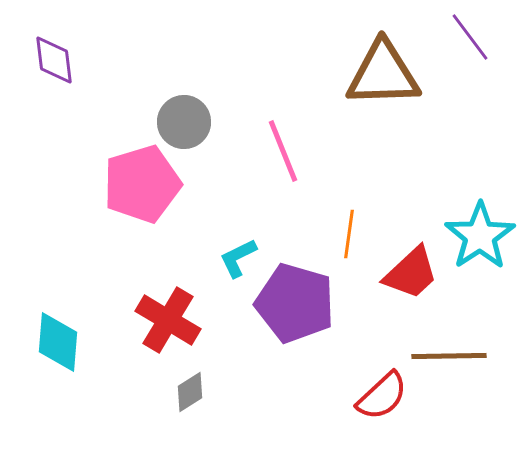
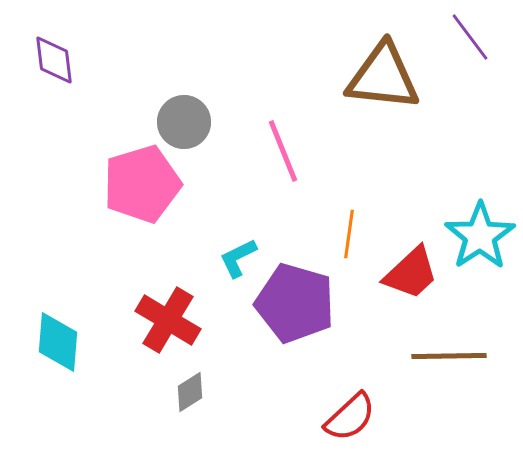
brown triangle: moved 3 px down; rotated 8 degrees clockwise
red semicircle: moved 32 px left, 21 px down
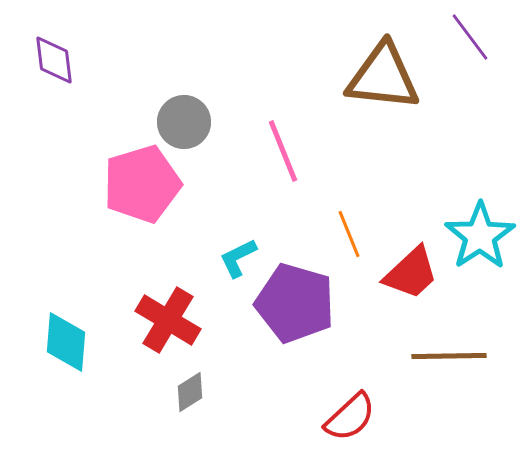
orange line: rotated 30 degrees counterclockwise
cyan diamond: moved 8 px right
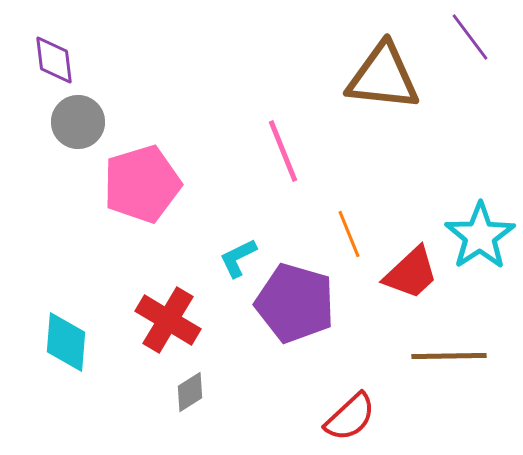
gray circle: moved 106 px left
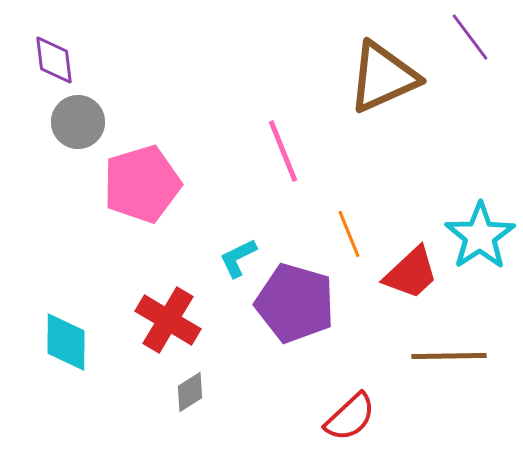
brown triangle: rotated 30 degrees counterclockwise
cyan diamond: rotated 4 degrees counterclockwise
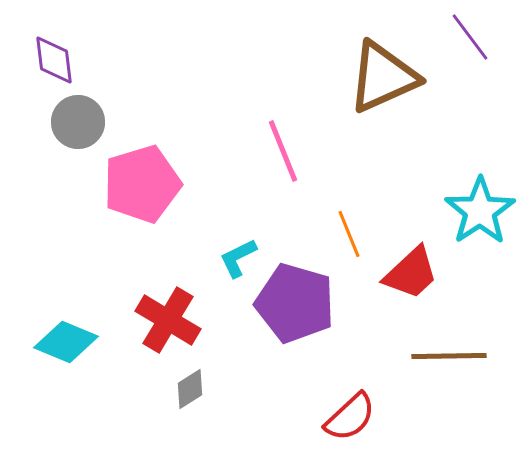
cyan star: moved 25 px up
cyan diamond: rotated 68 degrees counterclockwise
gray diamond: moved 3 px up
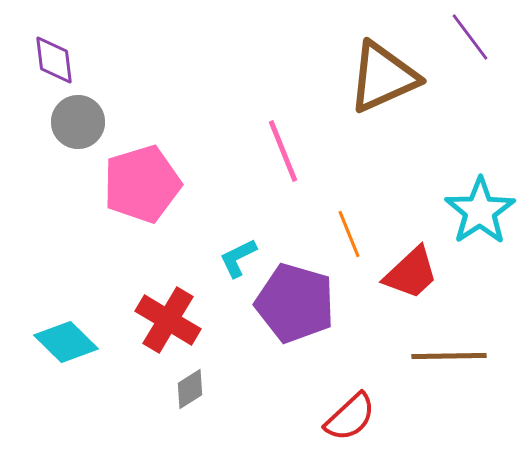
cyan diamond: rotated 22 degrees clockwise
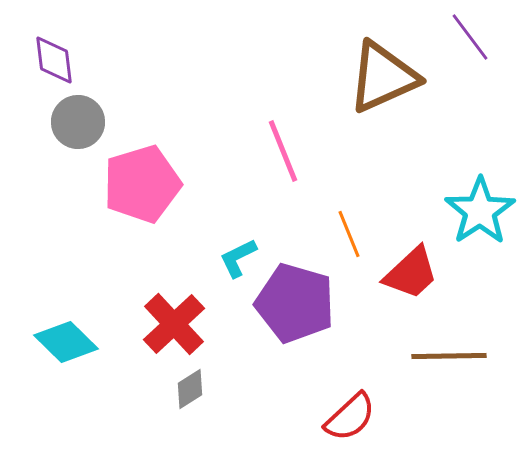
red cross: moved 6 px right, 4 px down; rotated 16 degrees clockwise
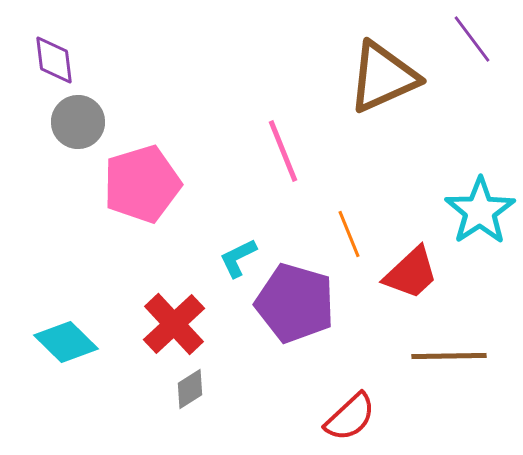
purple line: moved 2 px right, 2 px down
